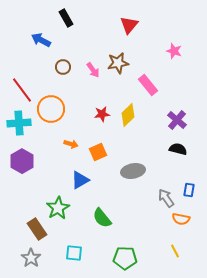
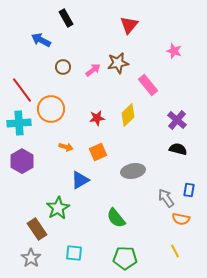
pink arrow: rotated 91 degrees counterclockwise
red star: moved 5 px left, 4 px down
orange arrow: moved 5 px left, 3 px down
green semicircle: moved 14 px right
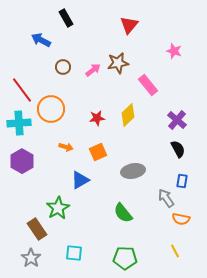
black semicircle: rotated 48 degrees clockwise
blue rectangle: moved 7 px left, 9 px up
green semicircle: moved 7 px right, 5 px up
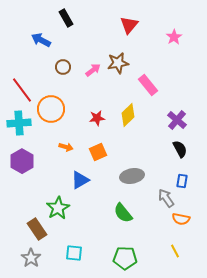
pink star: moved 14 px up; rotated 21 degrees clockwise
black semicircle: moved 2 px right
gray ellipse: moved 1 px left, 5 px down
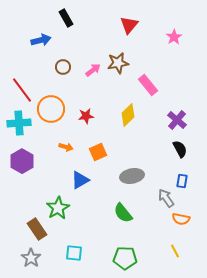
blue arrow: rotated 138 degrees clockwise
red star: moved 11 px left, 2 px up
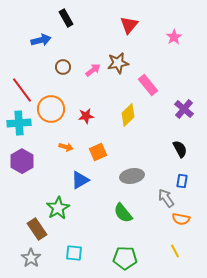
purple cross: moved 7 px right, 11 px up
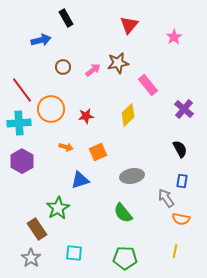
blue triangle: rotated 12 degrees clockwise
yellow line: rotated 40 degrees clockwise
